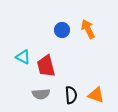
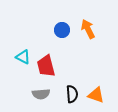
black semicircle: moved 1 px right, 1 px up
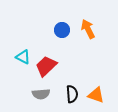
red trapezoid: rotated 60 degrees clockwise
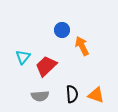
orange arrow: moved 6 px left, 17 px down
cyan triangle: rotated 42 degrees clockwise
gray semicircle: moved 1 px left, 2 px down
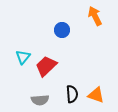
orange arrow: moved 13 px right, 30 px up
gray semicircle: moved 4 px down
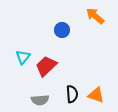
orange arrow: rotated 24 degrees counterclockwise
